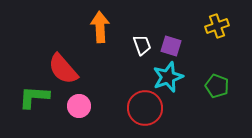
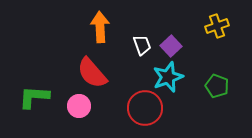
purple square: rotated 30 degrees clockwise
red semicircle: moved 29 px right, 4 px down
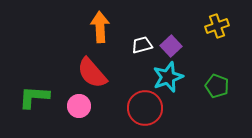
white trapezoid: rotated 85 degrees counterclockwise
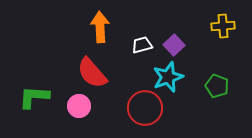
yellow cross: moved 6 px right; rotated 15 degrees clockwise
purple square: moved 3 px right, 1 px up
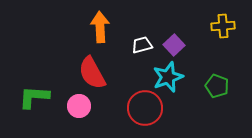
red semicircle: rotated 12 degrees clockwise
